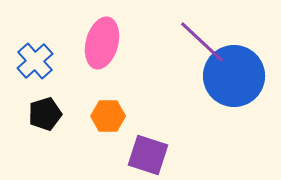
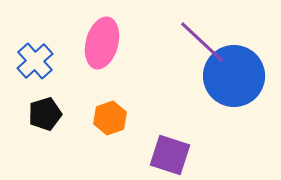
orange hexagon: moved 2 px right, 2 px down; rotated 20 degrees counterclockwise
purple square: moved 22 px right
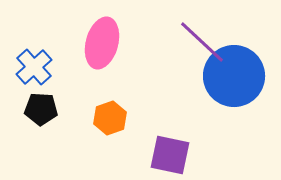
blue cross: moved 1 px left, 6 px down
black pentagon: moved 4 px left, 5 px up; rotated 20 degrees clockwise
purple square: rotated 6 degrees counterclockwise
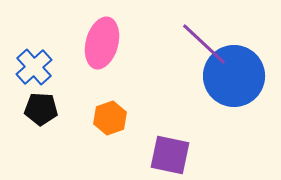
purple line: moved 2 px right, 2 px down
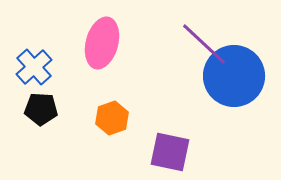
orange hexagon: moved 2 px right
purple square: moved 3 px up
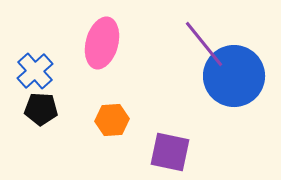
purple line: rotated 8 degrees clockwise
blue cross: moved 1 px right, 4 px down
orange hexagon: moved 2 px down; rotated 16 degrees clockwise
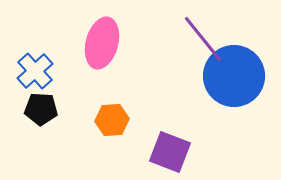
purple line: moved 1 px left, 5 px up
purple square: rotated 9 degrees clockwise
